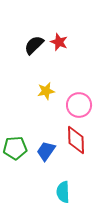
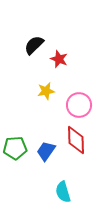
red star: moved 17 px down
cyan semicircle: rotated 15 degrees counterclockwise
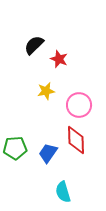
blue trapezoid: moved 2 px right, 2 px down
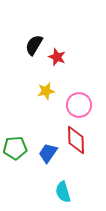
black semicircle: rotated 15 degrees counterclockwise
red star: moved 2 px left, 2 px up
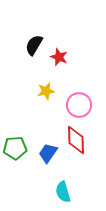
red star: moved 2 px right
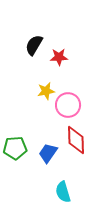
red star: rotated 24 degrees counterclockwise
pink circle: moved 11 px left
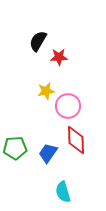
black semicircle: moved 4 px right, 4 px up
pink circle: moved 1 px down
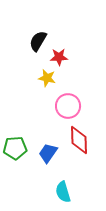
yellow star: moved 1 px right, 13 px up; rotated 24 degrees clockwise
red diamond: moved 3 px right
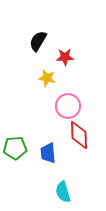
red star: moved 6 px right
red diamond: moved 5 px up
blue trapezoid: rotated 40 degrees counterclockwise
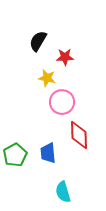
pink circle: moved 6 px left, 4 px up
green pentagon: moved 7 px down; rotated 25 degrees counterclockwise
